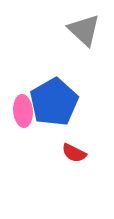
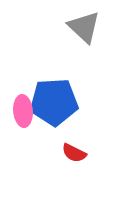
gray triangle: moved 3 px up
blue pentagon: rotated 27 degrees clockwise
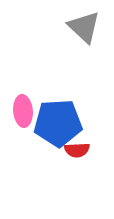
blue pentagon: moved 4 px right, 21 px down
red semicircle: moved 3 px right, 3 px up; rotated 30 degrees counterclockwise
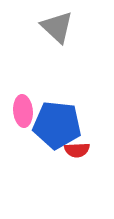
gray triangle: moved 27 px left
blue pentagon: moved 1 px left, 2 px down; rotated 9 degrees clockwise
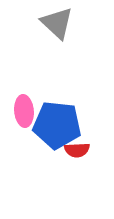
gray triangle: moved 4 px up
pink ellipse: moved 1 px right
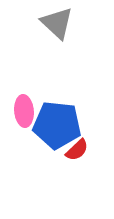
red semicircle: rotated 40 degrees counterclockwise
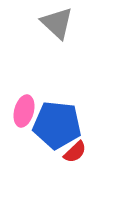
pink ellipse: rotated 20 degrees clockwise
red semicircle: moved 2 px left, 2 px down
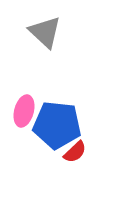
gray triangle: moved 12 px left, 9 px down
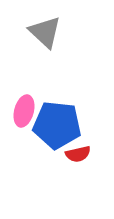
red semicircle: moved 3 px right, 2 px down; rotated 30 degrees clockwise
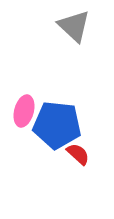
gray triangle: moved 29 px right, 6 px up
red semicircle: rotated 125 degrees counterclockwise
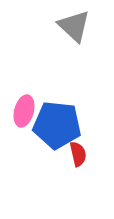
red semicircle: rotated 35 degrees clockwise
